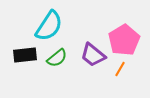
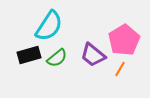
black rectangle: moved 4 px right; rotated 10 degrees counterclockwise
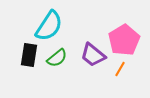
black rectangle: rotated 65 degrees counterclockwise
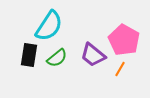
pink pentagon: rotated 12 degrees counterclockwise
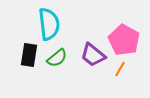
cyan semicircle: moved 2 px up; rotated 40 degrees counterclockwise
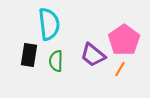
pink pentagon: rotated 8 degrees clockwise
green semicircle: moved 1 px left, 3 px down; rotated 130 degrees clockwise
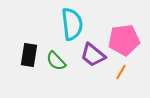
cyan semicircle: moved 23 px right
pink pentagon: rotated 28 degrees clockwise
green semicircle: rotated 45 degrees counterclockwise
orange line: moved 1 px right, 3 px down
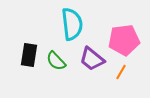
purple trapezoid: moved 1 px left, 4 px down
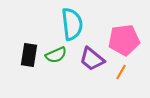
green semicircle: moved 6 px up; rotated 70 degrees counterclockwise
